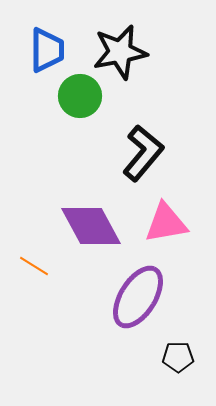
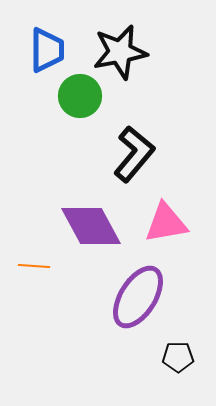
black L-shape: moved 9 px left, 1 px down
orange line: rotated 28 degrees counterclockwise
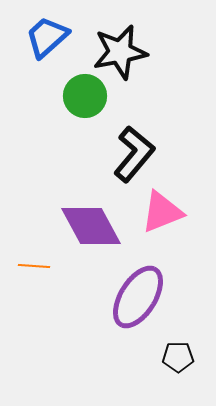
blue trapezoid: moved 13 px up; rotated 132 degrees counterclockwise
green circle: moved 5 px right
pink triangle: moved 4 px left, 11 px up; rotated 12 degrees counterclockwise
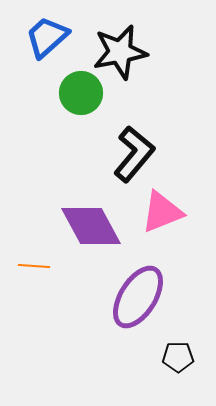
green circle: moved 4 px left, 3 px up
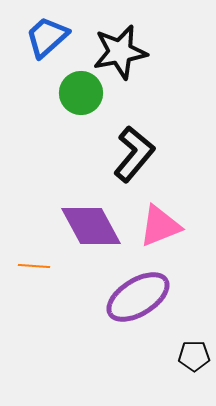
pink triangle: moved 2 px left, 14 px down
purple ellipse: rotated 26 degrees clockwise
black pentagon: moved 16 px right, 1 px up
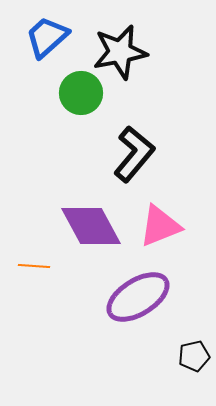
black pentagon: rotated 12 degrees counterclockwise
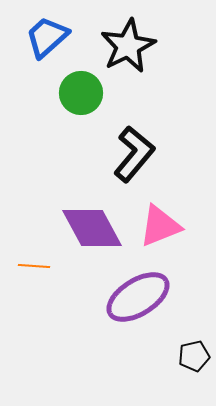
black star: moved 8 px right, 6 px up; rotated 16 degrees counterclockwise
purple diamond: moved 1 px right, 2 px down
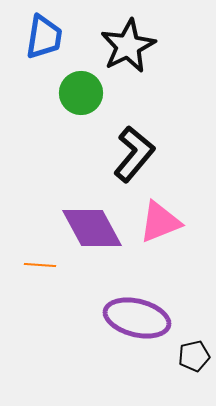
blue trapezoid: moved 3 px left; rotated 141 degrees clockwise
pink triangle: moved 4 px up
orange line: moved 6 px right, 1 px up
purple ellipse: moved 1 px left, 21 px down; rotated 46 degrees clockwise
